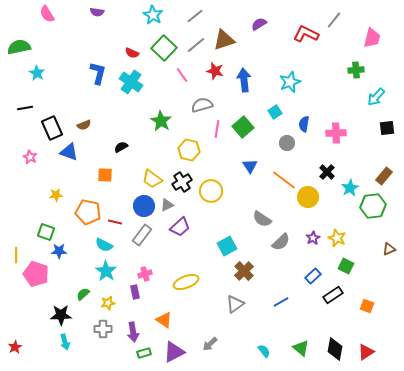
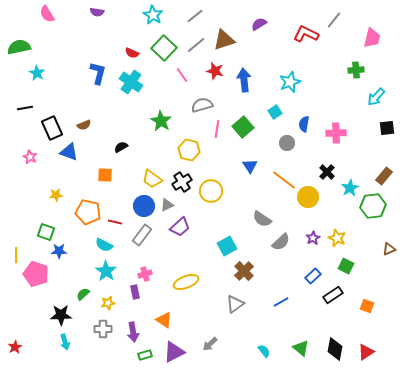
green rectangle at (144, 353): moved 1 px right, 2 px down
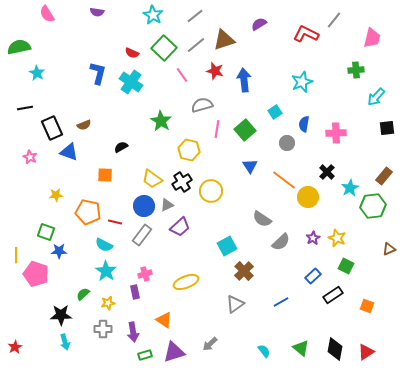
cyan star at (290, 82): moved 12 px right
green square at (243, 127): moved 2 px right, 3 px down
purple triangle at (174, 352): rotated 10 degrees clockwise
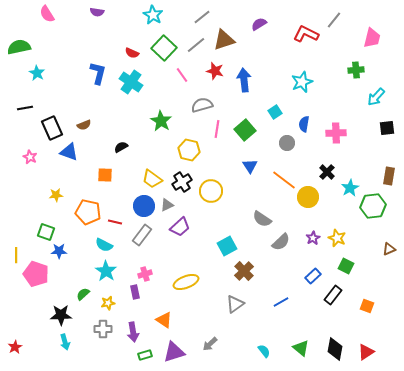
gray line at (195, 16): moved 7 px right, 1 px down
brown rectangle at (384, 176): moved 5 px right; rotated 30 degrees counterclockwise
black rectangle at (333, 295): rotated 18 degrees counterclockwise
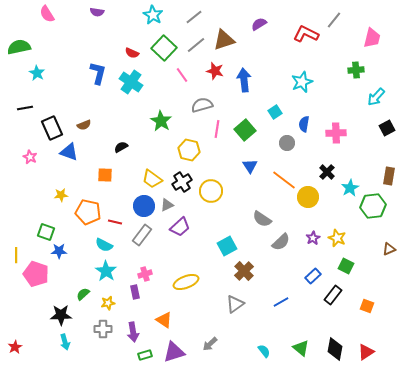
gray line at (202, 17): moved 8 px left
black square at (387, 128): rotated 21 degrees counterclockwise
yellow star at (56, 195): moved 5 px right
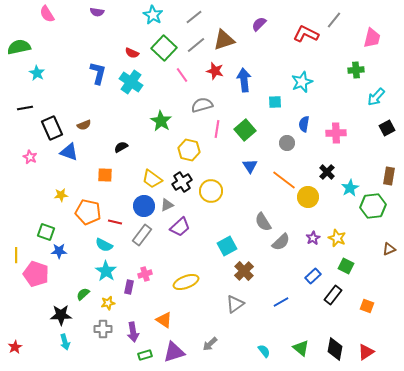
purple semicircle at (259, 24): rotated 14 degrees counterclockwise
cyan square at (275, 112): moved 10 px up; rotated 32 degrees clockwise
gray semicircle at (262, 219): moved 1 px right, 3 px down; rotated 24 degrees clockwise
purple rectangle at (135, 292): moved 6 px left, 5 px up; rotated 24 degrees clockwise
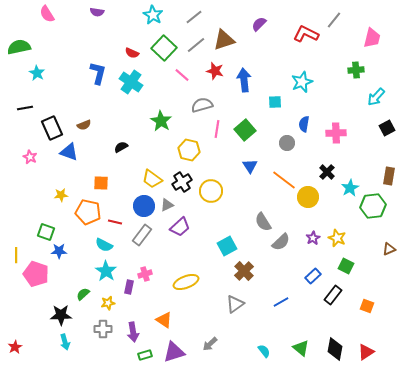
pink line at (182, 75): rotated 14 degrees counterclockwise
orange square at (105, 175): moved 4 px left, 8 px down
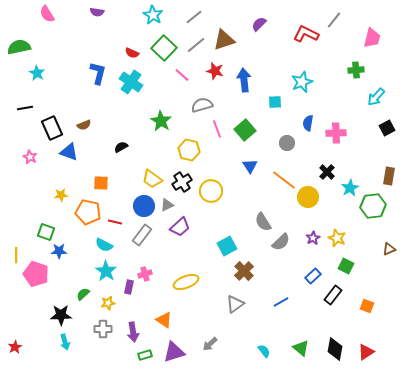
blue semicircle at (304, 124): moved 4 px right, 1 px up
pink line at (217, 129): rotated 30 degrees counterclockwise
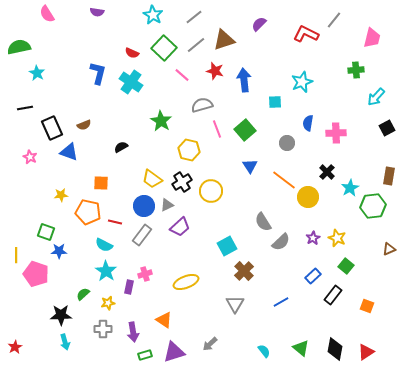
green square at (346, 266): rotated 14 degrees clockwise
gray triangle at (235, 304): rotated 24 degrees counterclockwise
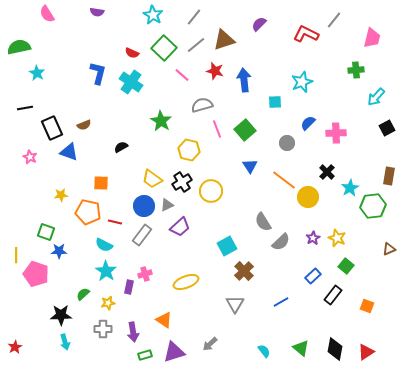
gray line at (194, 17): rotated 12 degrees counterclockwise
blue semicircle at (308, 123): rotated 35 degrees clockwise
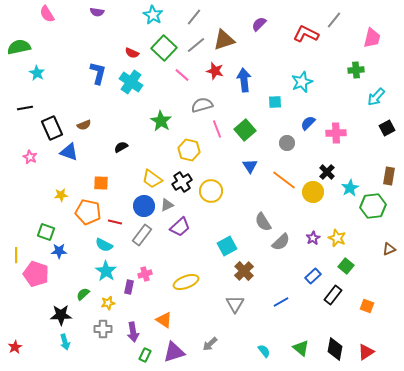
yellow circle at (308, 197): moved 5 px right, 5 px up
green rectangle at (145, 355): rotated 48 degrees counterclockwise
